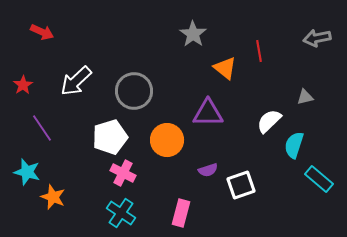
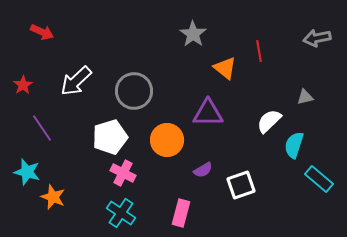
purple semicircle: moved 5 px left; rotated 12 degrees counterclockwise
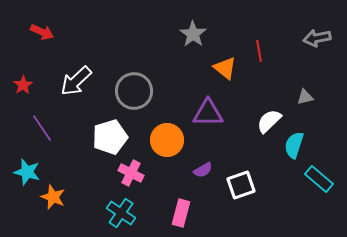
pink cross: moved 8 px right
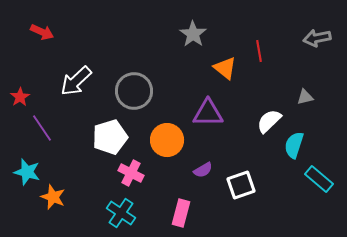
red star: moved 3 px left, 12 px down
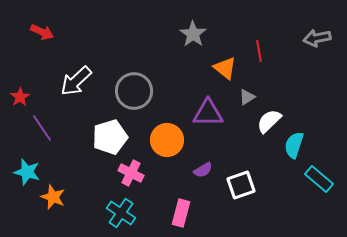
gray triangle: moved 58 px left; rotated 18 degrees counterclockwise
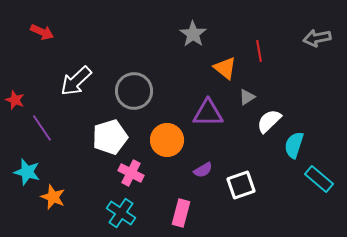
red star: moved 5 px left, 3 px down; rotated 18 degrees counterclockwise
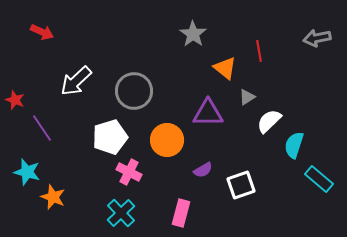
pink cross: moved 2 px left, 1 px up
cyan cross: rotated 12 degrees clockwise
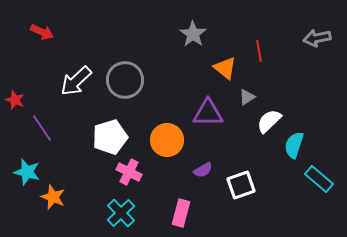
gray circle: moved 9 px left, 11 px up
